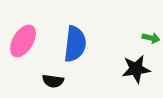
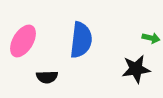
blue semicircle: moved 6 px right, 4 px up
black semicircle: moved 6 px left, 4 px up; rotated 10 degrees counterclockwise
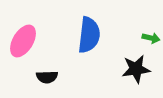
blue semicircle: moved 8 px right, 5 px up
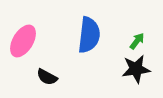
green arrow: moved 14 px left, 3 px down; rotated 66 degrees counterclockwise
black semicircle: rotated 30 degrees clockwise
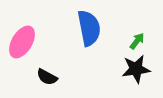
blue semicircle: moved 7 px up; rotated 18 degrees counterclockwise
pink ellipse: moved 1 px left, 1 px down
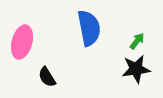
pink ellipse: rotated 16 degrees counterclockwise
black semicircle: rotated 30 degrees clockwise
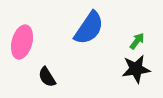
blue semicircle: rotated 45 degrees clockwise
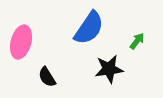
pink ellipse: moved 1 px left
black star: moved 27 px left
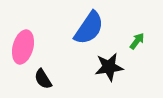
pink ellipse: moved 2 px right, 5 px down
black star: moved 2 px up
black semicircle: moved 4 px left, 2 px down
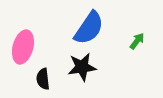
black star: moved 27 px left
black semicircle: rotated 25 degrees clockwise
